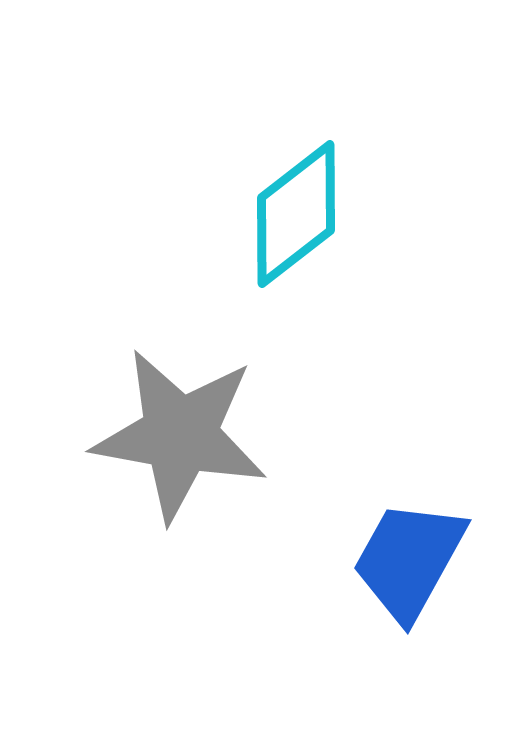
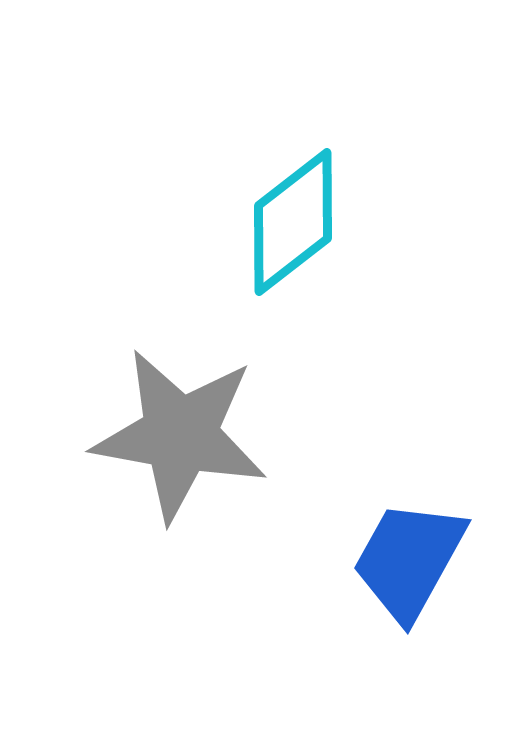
cyan diamond: moved 3 px left, 8 px down
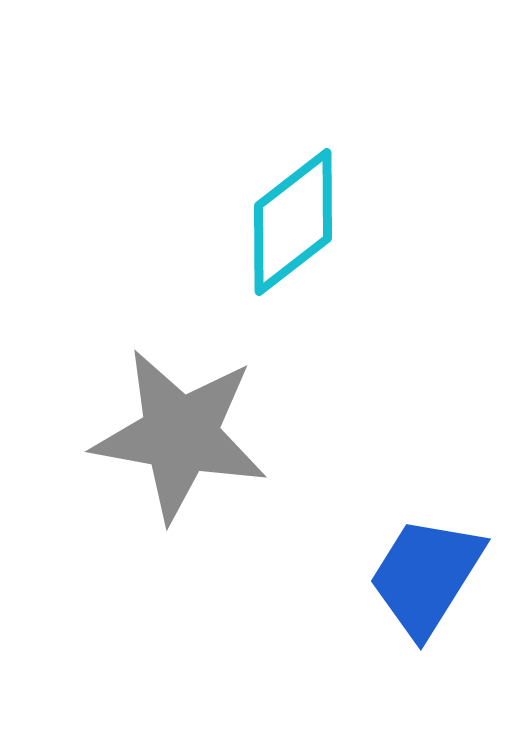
blue trapezoid: moved 17 px right, 16 px down; rotated 3 degrees clockwise
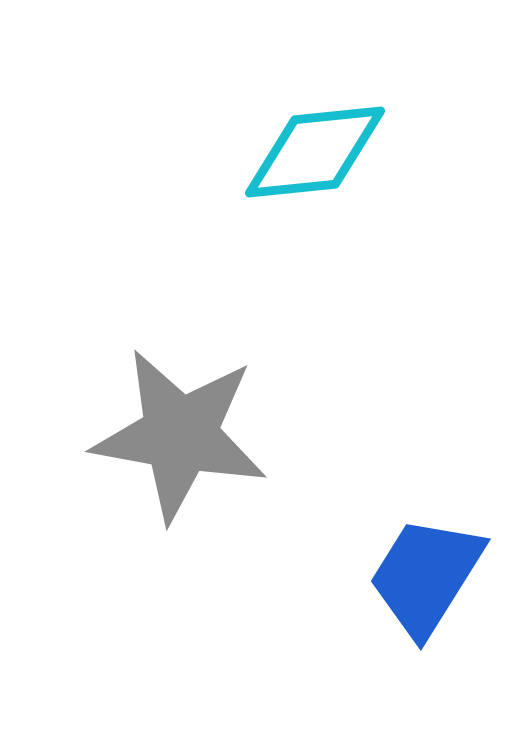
cyan diamond: moved 22 px right, 70 px up; rotated 32 degrees clockwise
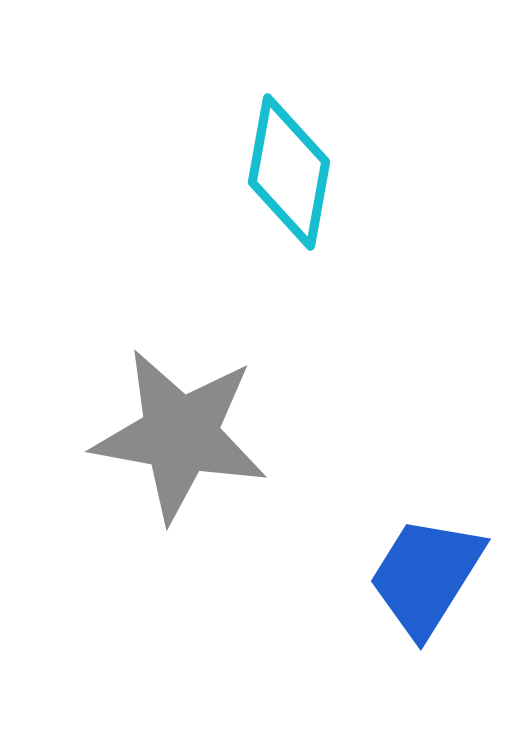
cyan diamond: moved 26 px left, 20 px down; rotated 74 degrees counterclockwise
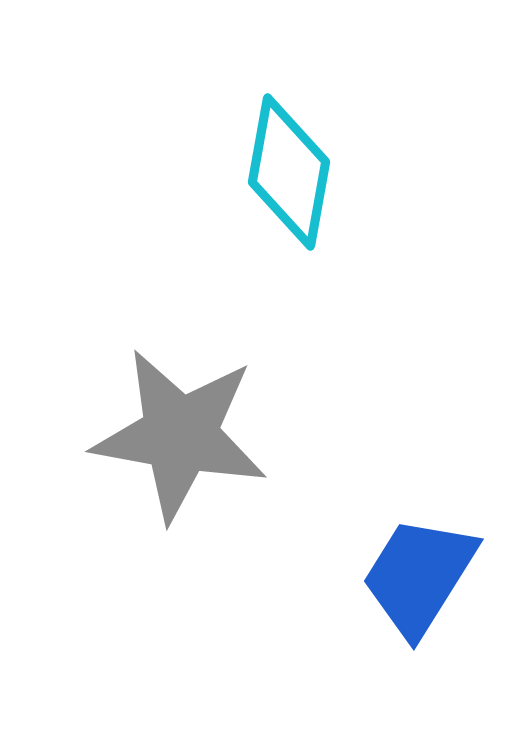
blue trapezoid: moved 7 px left
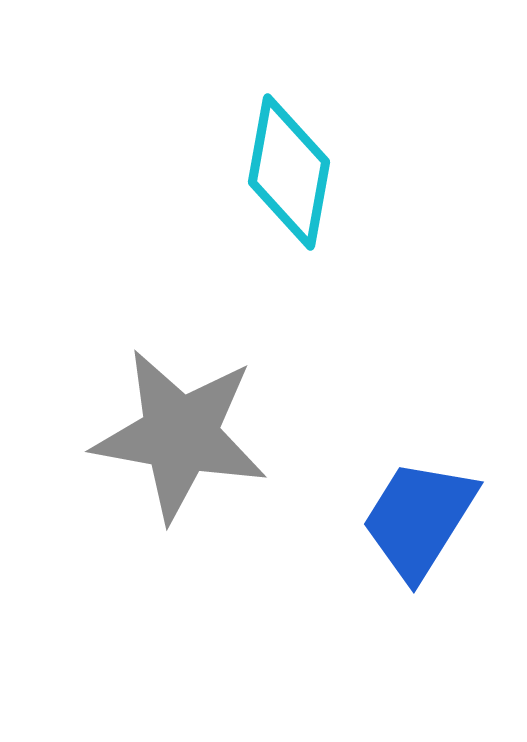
blue trapezoid: moved 57 px up
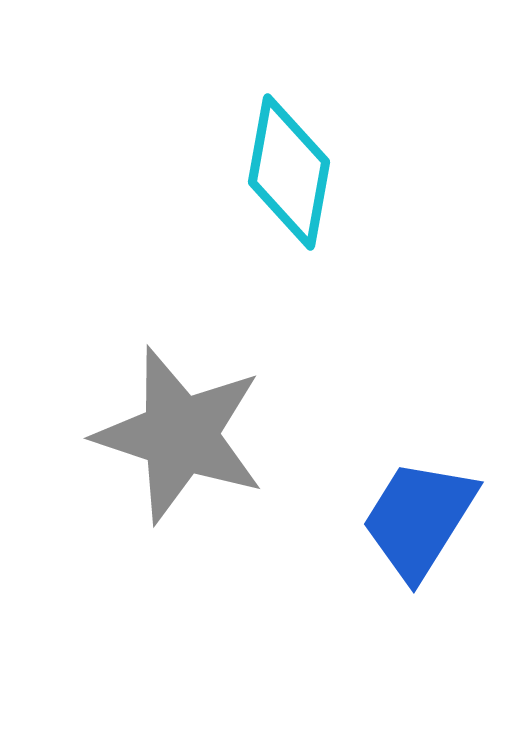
gray star: rotated 8 degrees clockwise
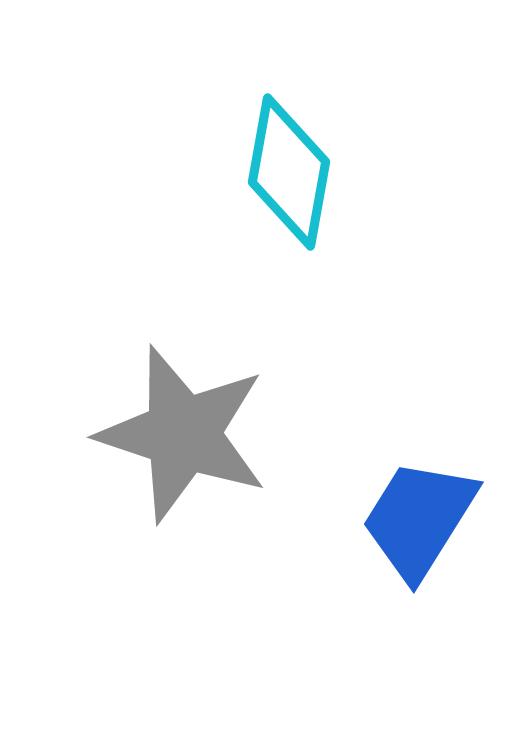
gray star: moved 3 px right, 1 px up
